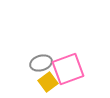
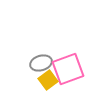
yellow square: moved 2 px up
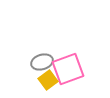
gray ellipse: moved 1 px right, 1 px up
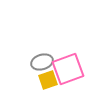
yellow square: rotated 18 degrees clockwise
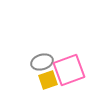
pink square: moved 1 px right, 1 px down
